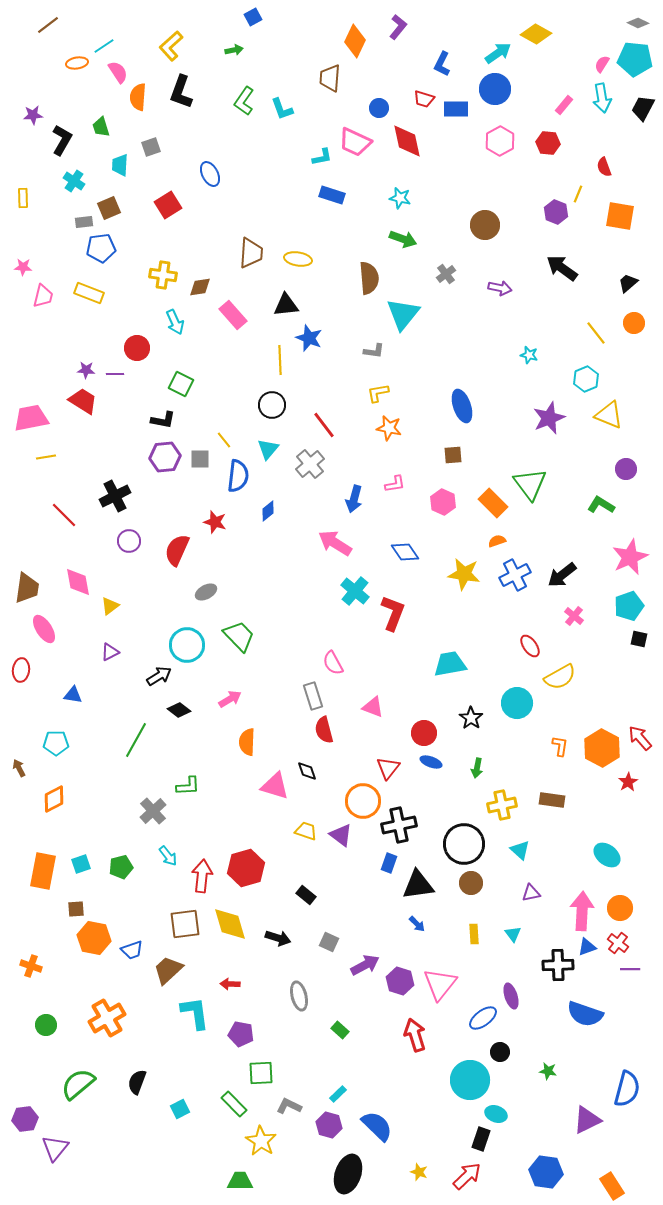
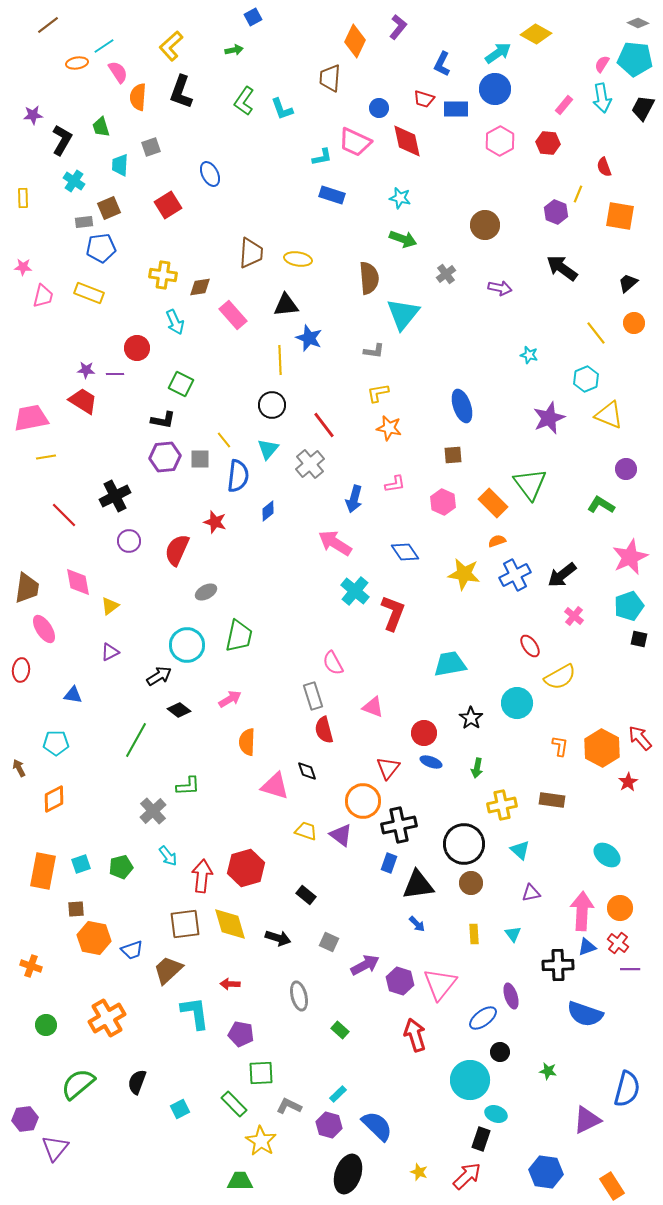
green trapezoid at (239, 636): rotated 56 degrees clockwise
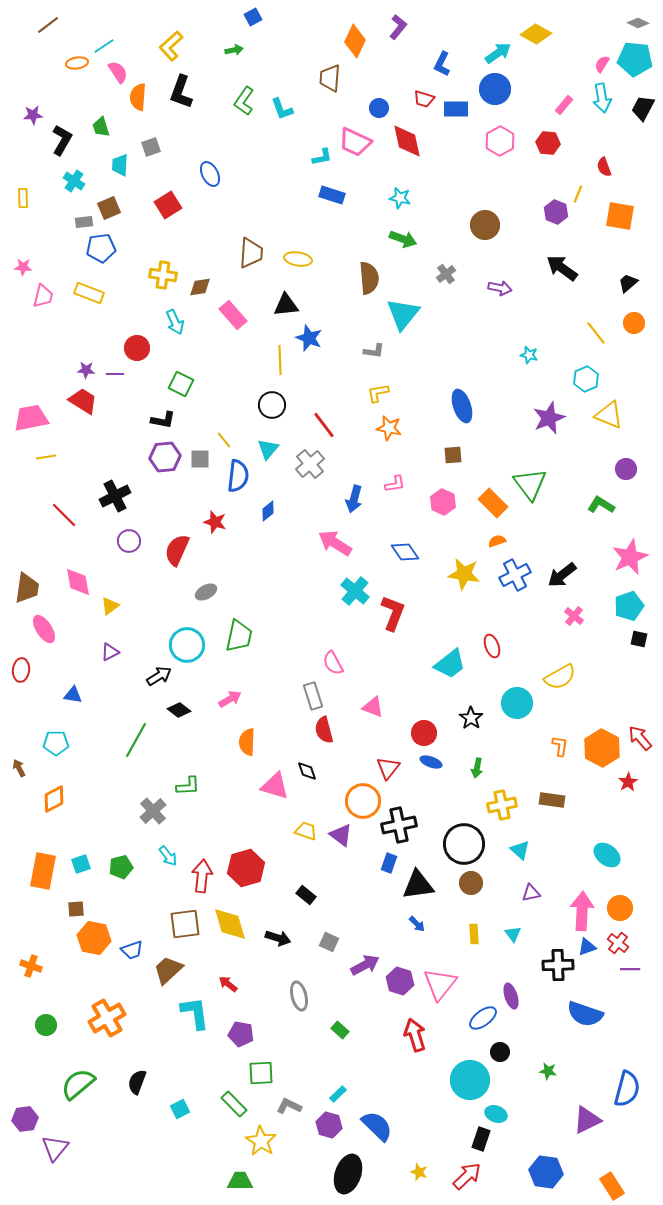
red ellipse at (530, 646): moved 38 px left; rotated 15 degrees clockwise
cyan trapezoid at (450, 664): rotated 152 degrees clockwise
red arrow at (230, 984): moved 2 px left; rotated 36 degrees clockwise
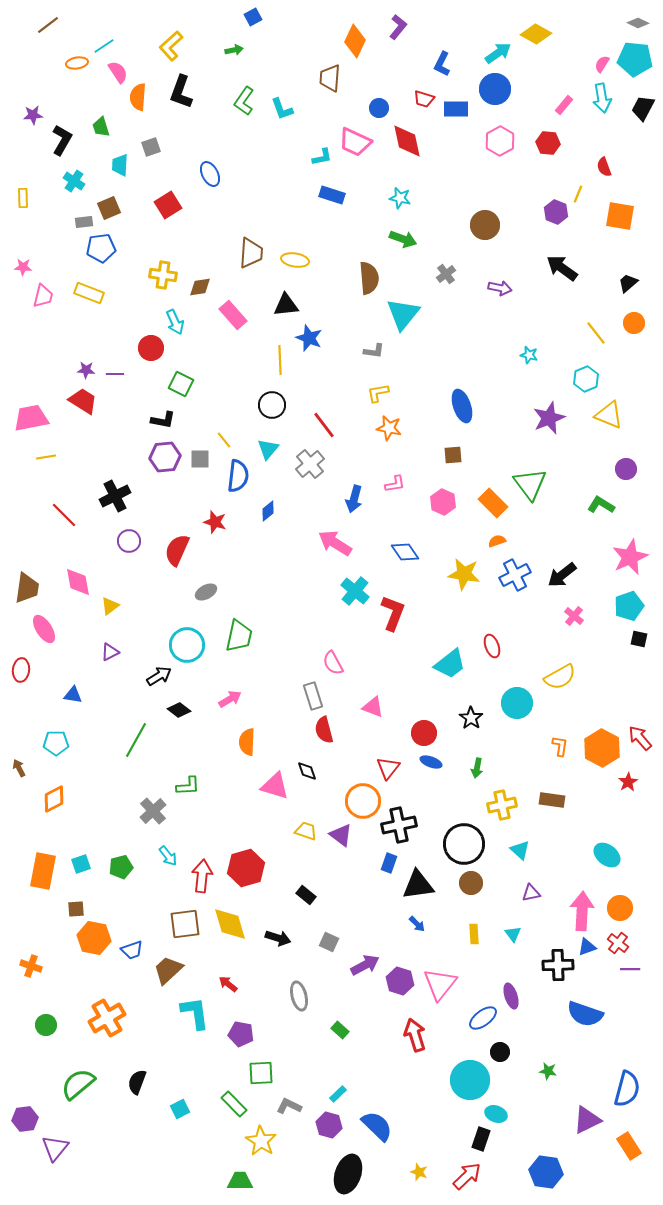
yellow ellipse at (298, 259): moved 3 px left, 1 px down
red circle at (137, 348): moved 14 px right
orange rectangle at (612, 1186): moved 17 px right, 40 px up
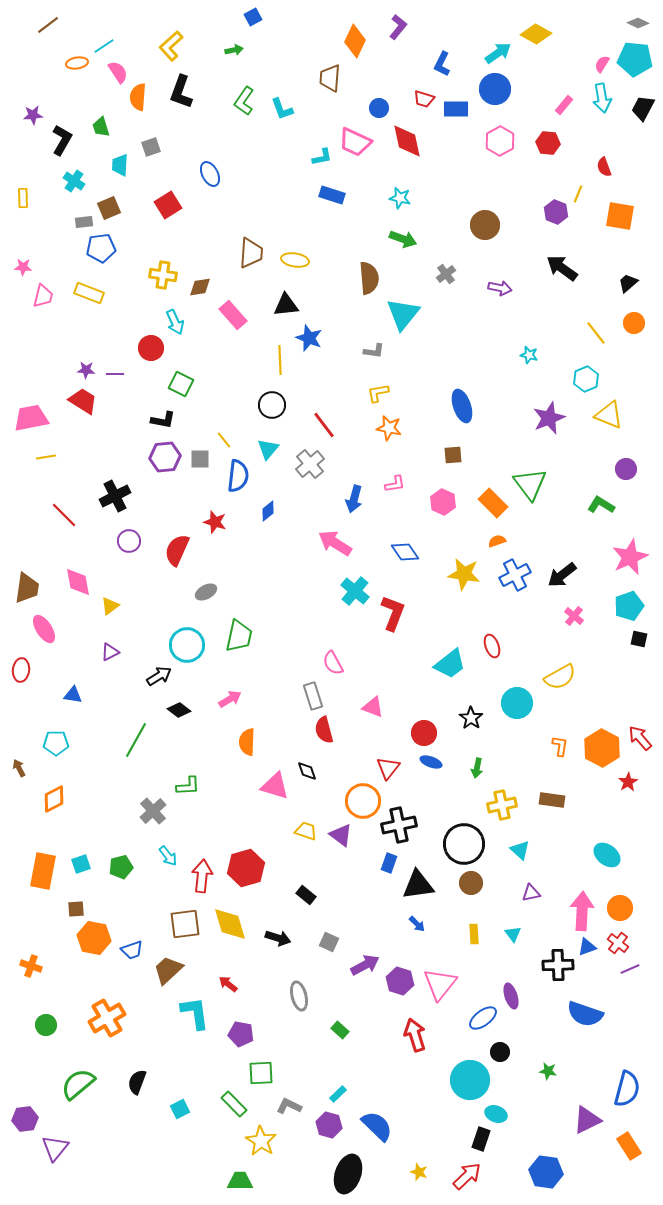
purple line at (630, 969): rotated 24 degrees counterclockwise
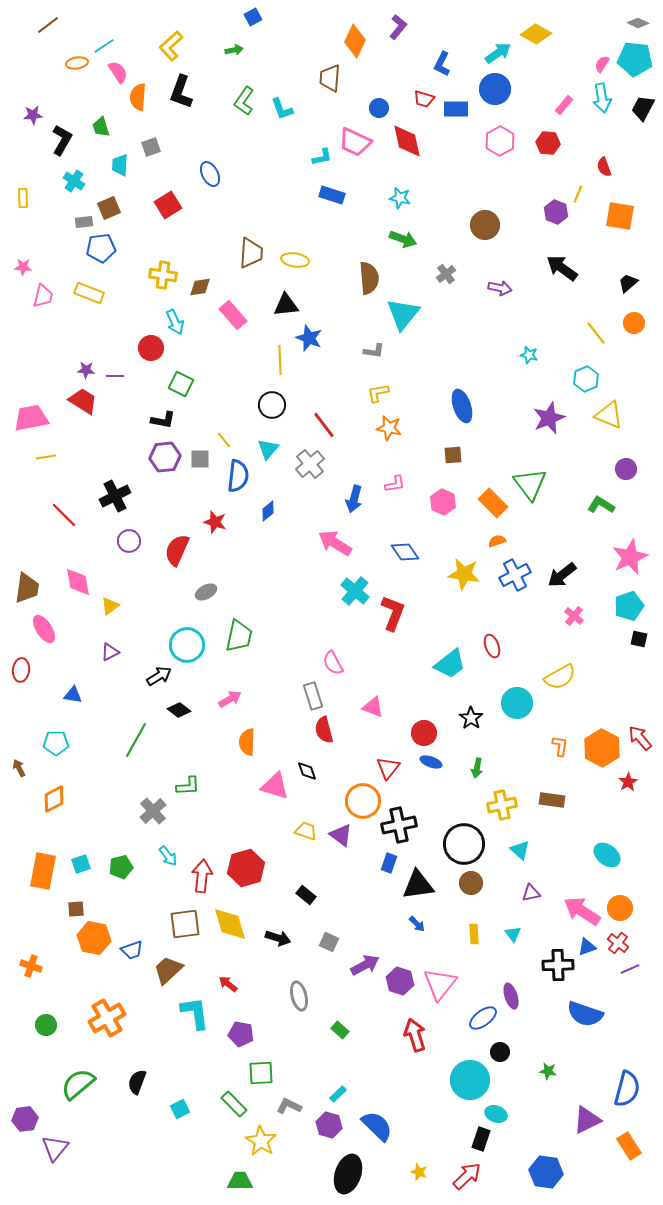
purple line at (115, 374): moved 2 px down
pink arrow at (582, 911): rotated 60 degrees counterclockwise
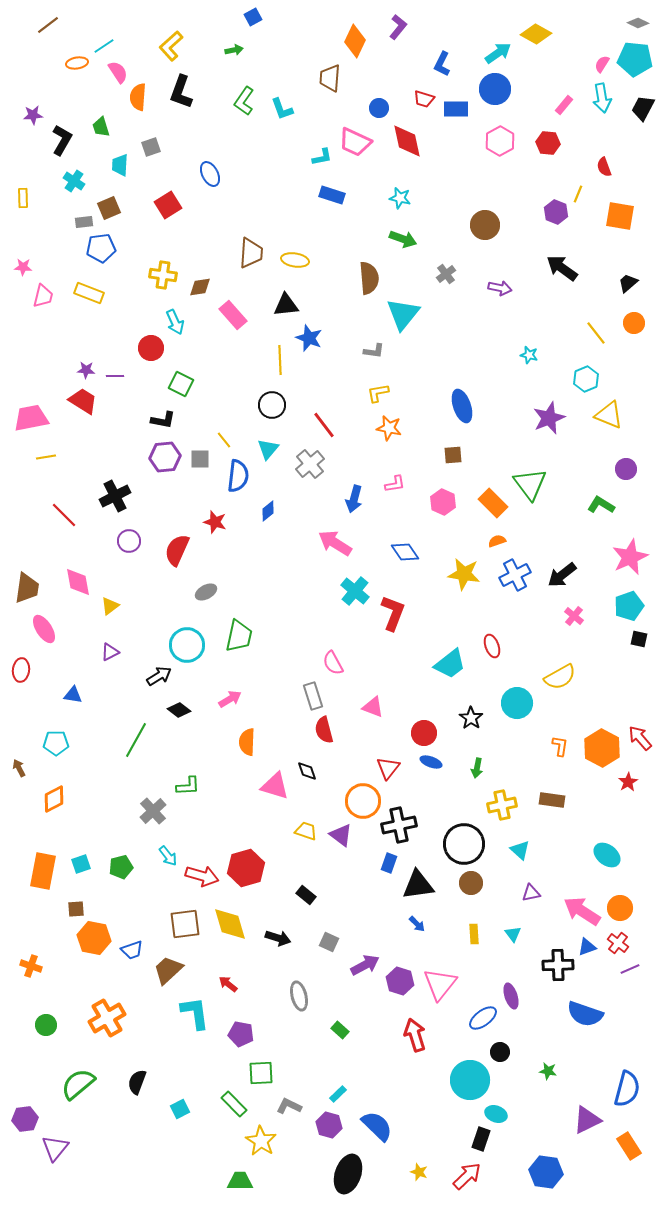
red arrow at (202, 876): rotated 100 degrees clockwise
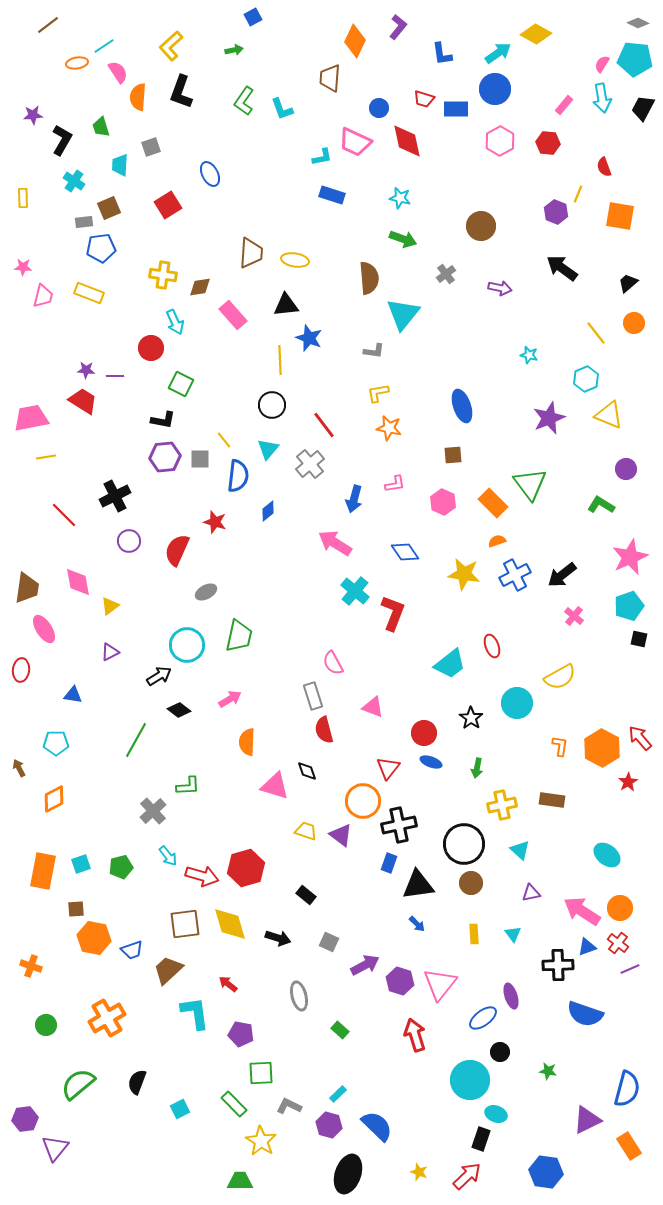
blue L-shape at (442, 64): moved 10 px up; rotated 35 degrees counterclockwise
brown circle at (485, 225): moved 4 px left, 1 px down
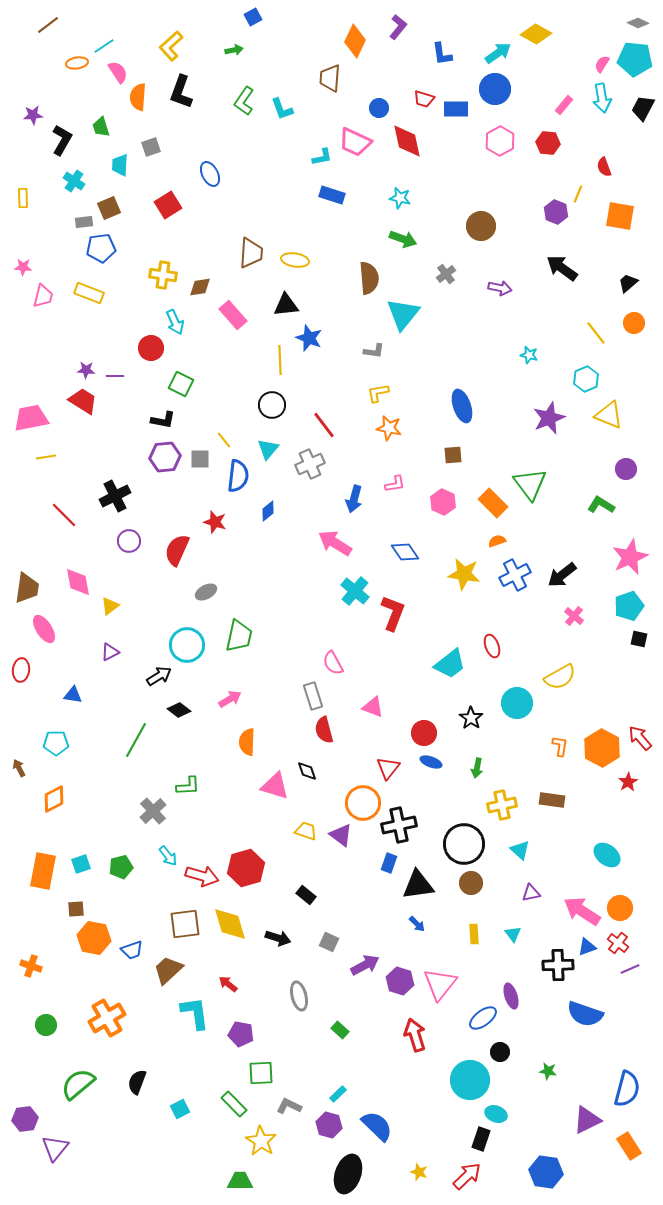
gray cross at (310, 464): rotated 16 degrees clockwise
orange circle at (363, 801): moved 2 px down
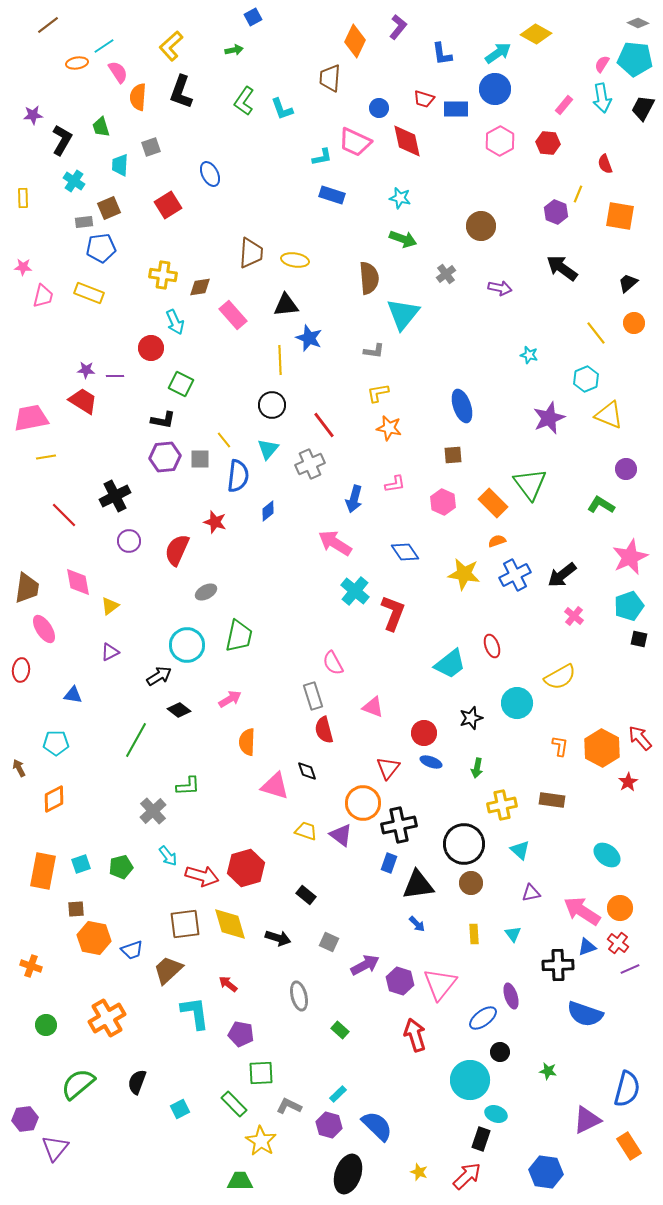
red semicircle at (604, 167): moved 1 px right, 3 px up
black star at (471, 718): rotated 20 degrees clockwise
